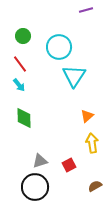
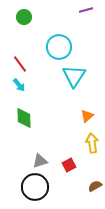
green circle: moved 1 px right, 19 px up
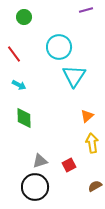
red line: moved 6 px left, 10 px up
cyan arrow: rotated 24 degrees counterclockwise
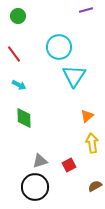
green circle: moved 6 px left, 1 px up
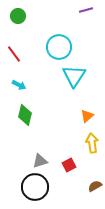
green diamond: moved 1 px right, 3 px up; rotated 15 degrees clockwise
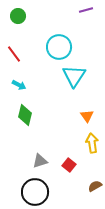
orange triangle: rotated 24 degrees counterclockwise
red square: rotated 24 degrees counterclockwise
black circle: moved 5 px down
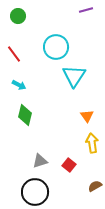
cyan circle: moved 3 px left
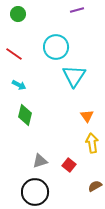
purple line: moved 9 px left
green circle: moved 2 px up
red line: rotated 18 degrees counterclockwise
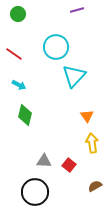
cyan triangle: rotated 10 degrees clockwise
gray triangle: moved 4 px right; rotated 21 degrees clockwise
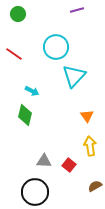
cyan arrow: moved 13 px right, 6 px down
yellow arrow: moved 2 px left, 3 px down
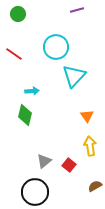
cyan arrow: rotated 32 degrees counterclockwise
gray triangle: rotated 42 degrees counterclockwise
